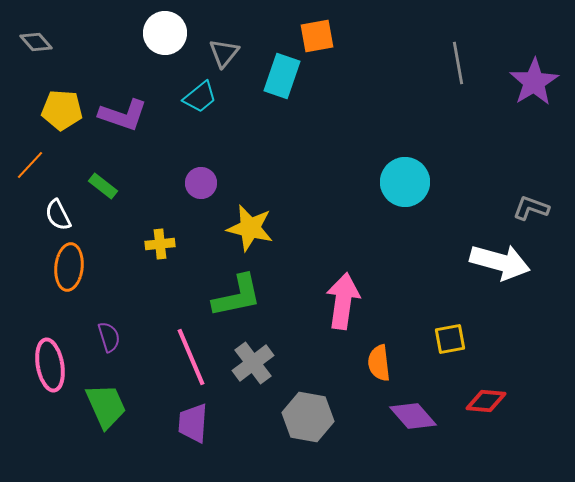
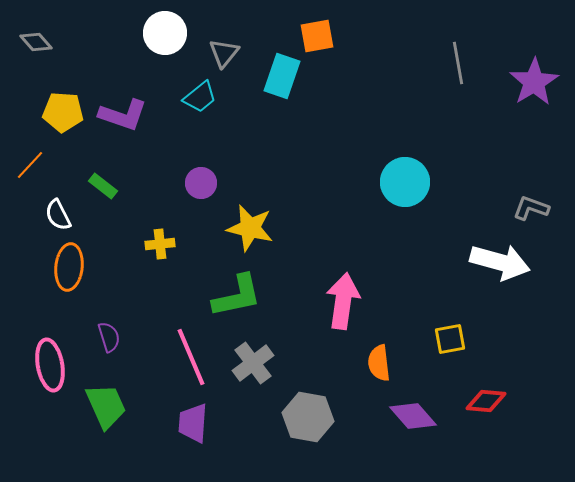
yellow pentagon: moved 1 px right, 2 px down
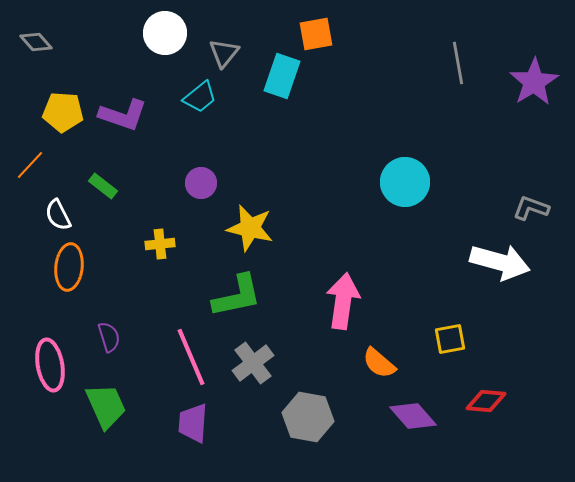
orange square: moved 1 px left, 2 px up
orange semicircle: rotated 42 degrees counterclockwise
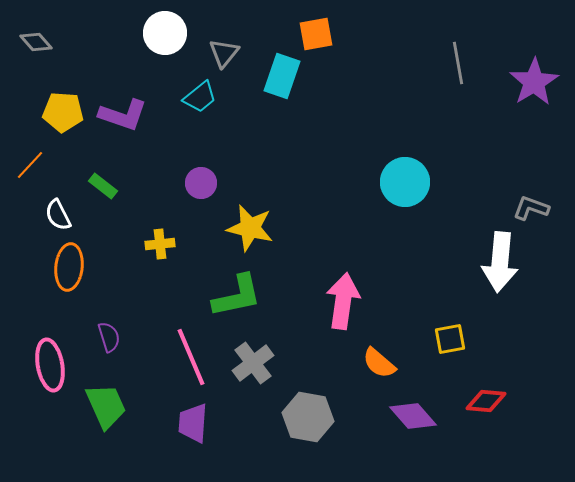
white arrow: rotated 80 degrees clockwise
